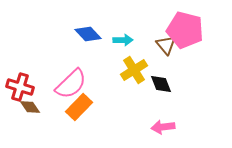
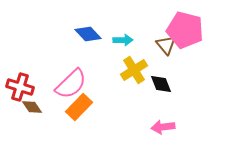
brown diamond: moved 2 px right
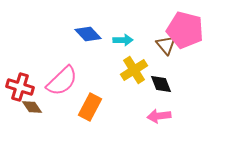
pink semicircle: moved 9 px left, 3 px up
orange rectangle: moved 11 px right; rotated 16 degrees counterclockwise
pink arrow: moved 4 px left, 11 px up
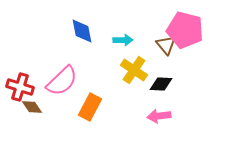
blue diamond: moved 6 px left, 3 px up; rotated 32 degrees clockwise
yellow cross: rotated 24 degrees counterclockwise
black diamond: rotated 65 degrees counterclockwise
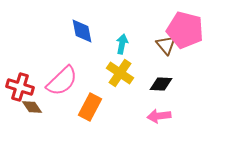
cyan arrow: moved 1 px left, 4 px down; rotated 78 degrees counterclockwise
yellow cross: moved 14 px left, 3 px down
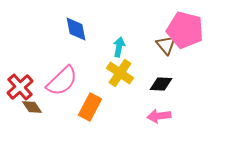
blue diamond: moved 6 px left, 2 px up
cyan arrow: moved 3 px left, 3 px down
red cross: rotated 32 degrees clockwise
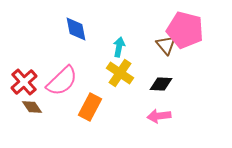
red cross: moved 4 px right, 5 px up
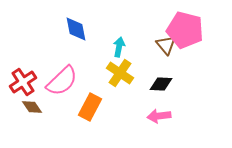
red cross: moved 1 px left; rotated 8 degrees clockwise
